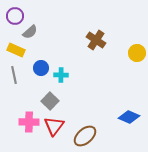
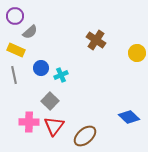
cyan cross: rotated 24 degrees counterclockwise
blue diamond: rotated 20 degrees clockwise
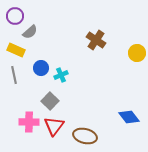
blue diamond: rotated 10 degrees clockwise
brown ellipse: rotated 55 degrees clockwise
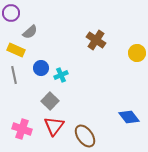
purple circle: moved 4 px left, 3 px up
pink cross: moved 7 px left, 7 px down; rotated 18 degrees clockwise
brown ellipse: rotated 40 degrees clockwise
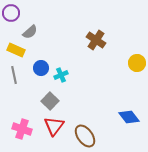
yellow circle: moved 10 px down
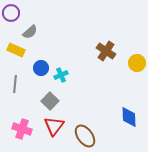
brown cross: moved 10 px right, 11 px down
gray line: moved 1 px right, 9 px down; rotated 18 degrees clockwise
blue diamond: rotated 35 degrees clockwise
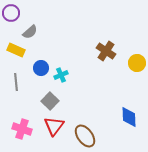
gray line: moved 1 px right, 2 px up; rotated 12 degrees counterclockwise
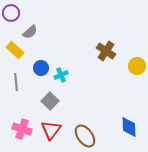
yellow rectangle: moved 1 px left; rotated 18 degrees clockwise
yellow circle: moved 3 px down
blue diamond: moved 10 px down
red triangle: moved 3 px left, 4 px down
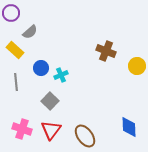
brown cross: rotated 12 degrees counterclockwise
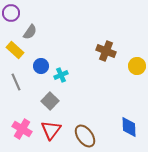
gray semicircle: rotated 14 degrees counterclockwise
blue circle: moved 2 px up
gray line: rotated 18 degrees counterclockwise
pink cross: rotated 12 degrees clockwise
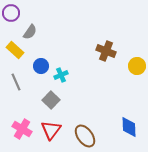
gray square: moved 1 px right, 1 px up
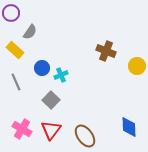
blue circle: moved 1 px right, 2 px down
